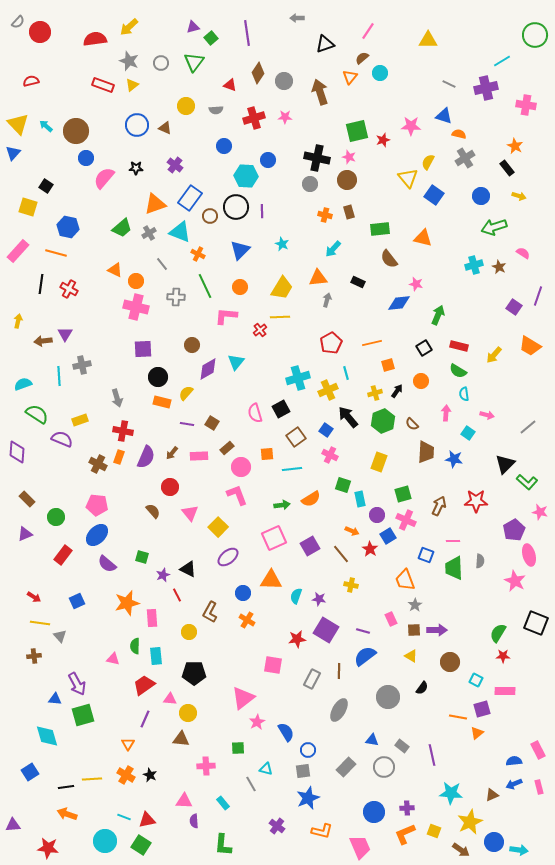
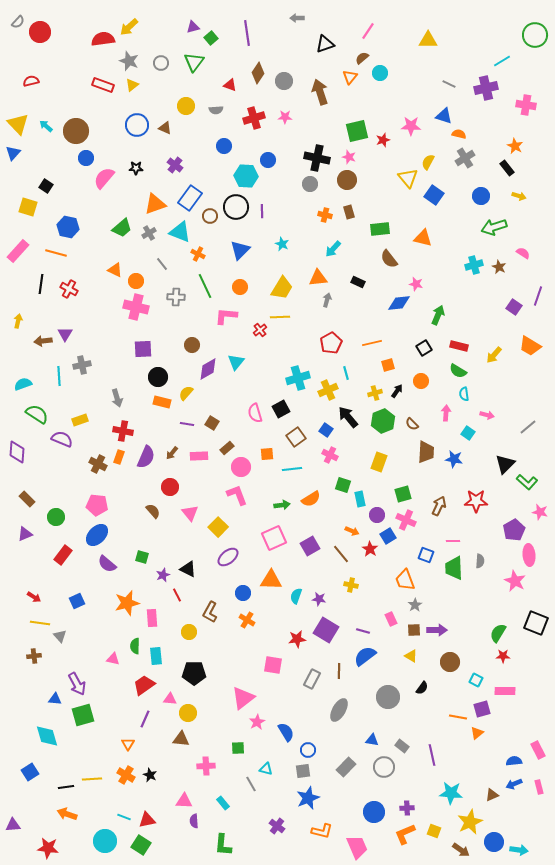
red semicircle at (95, 39): moved 8 px right
pink ellipse at (529, 555): rotated 10 degrees clockwise
pink trapezoid at (360, 847): moved 3 px left
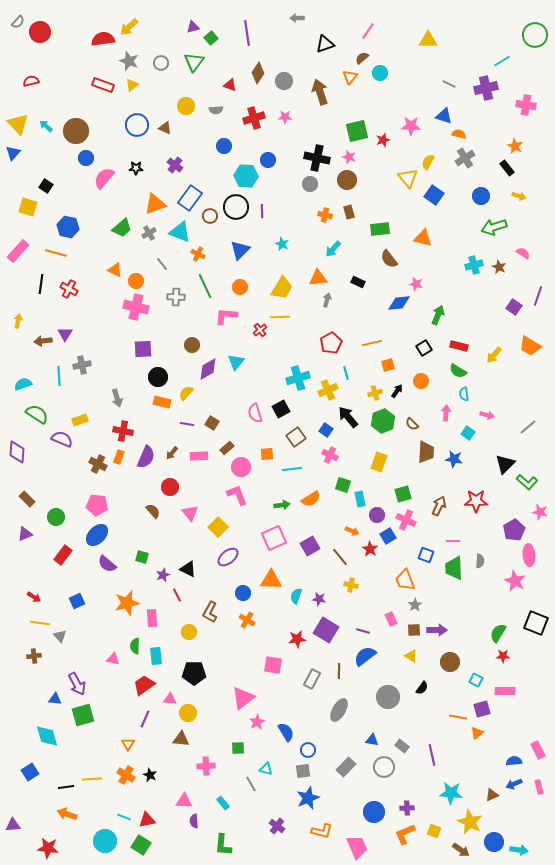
brown line at (341, 554): moved 1 px left, 3 px down
yellow star at (470, 822): rotated 20 degrees counterclockwise
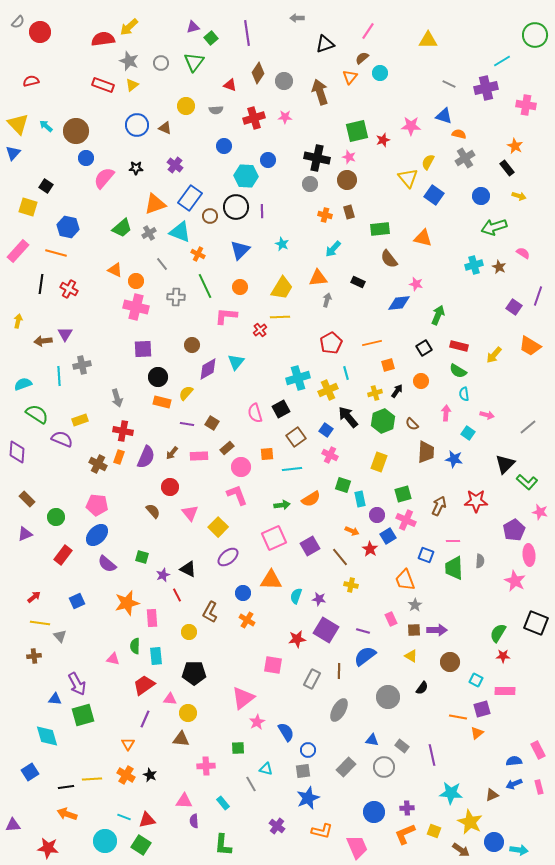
red arrow at (34, 597): rotated 72 degrees counterclockwise
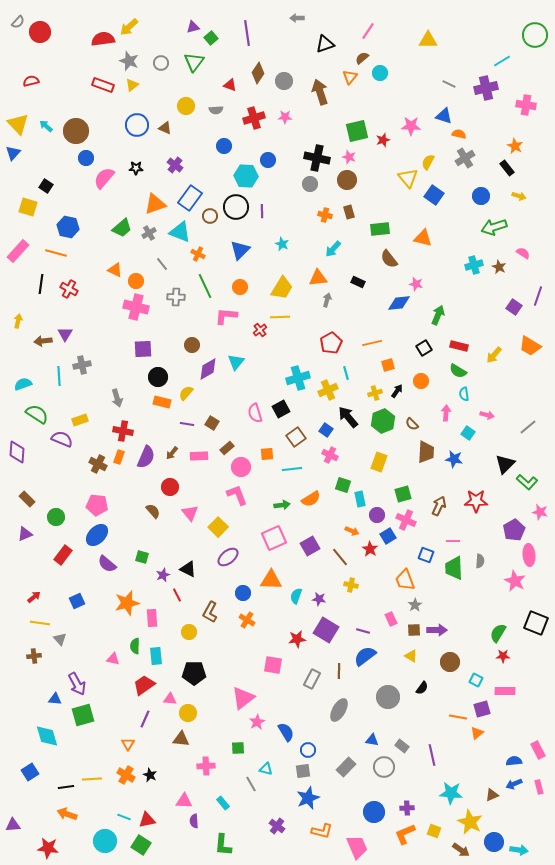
gray triangle at (60, 636): moved 3 px down
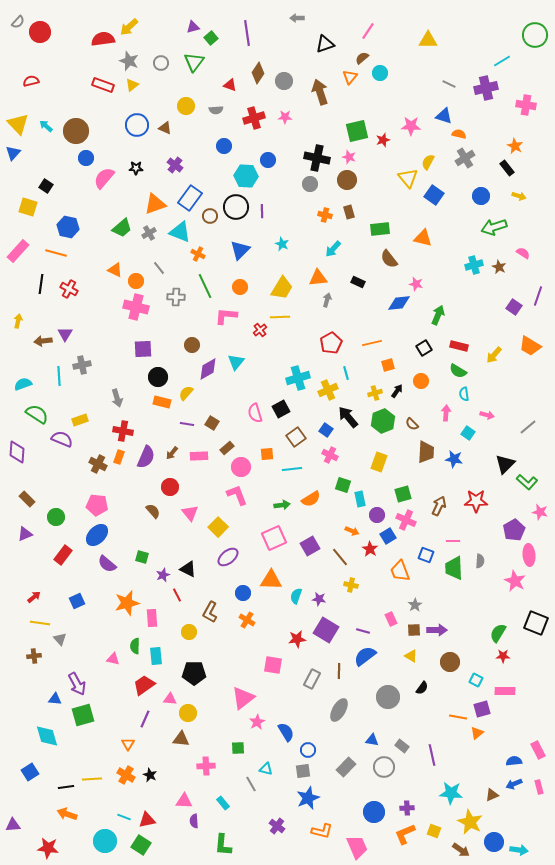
gray line at (162, 264): moved 3 px left, 4 px down
orange trapezoid at (405, 580): moved 5 px left, 9 px up
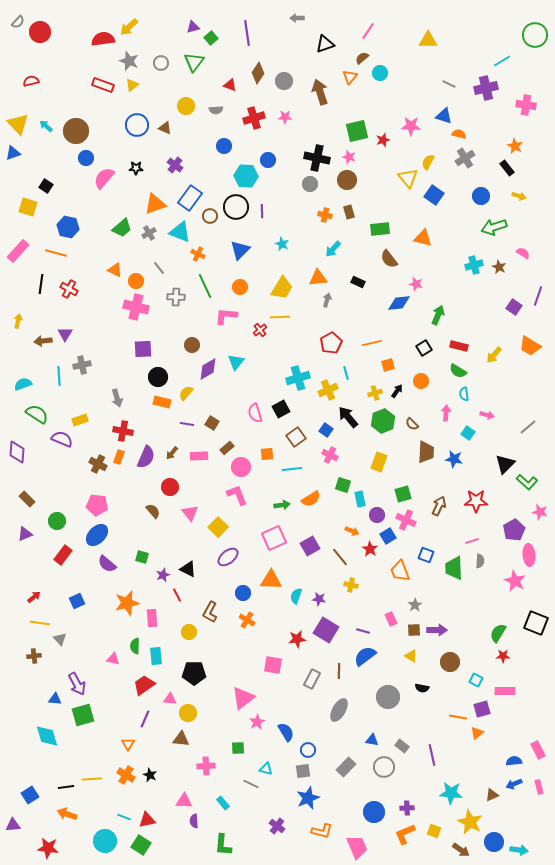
blue triangle at (13, 153): rotated 28 degrees clockwise
green circle at (56, 517): moved 1 px right, 4 px down
pink line at (453, 541): moved 19 px right; rotated 16 degrees counterclockwise
black semicircle at (422, 688): rotated 64 degrees clockwise
blue square at (30, 772): moved 23 px down
gray line at (251, 784): rotated 35 degrees counterclockwise
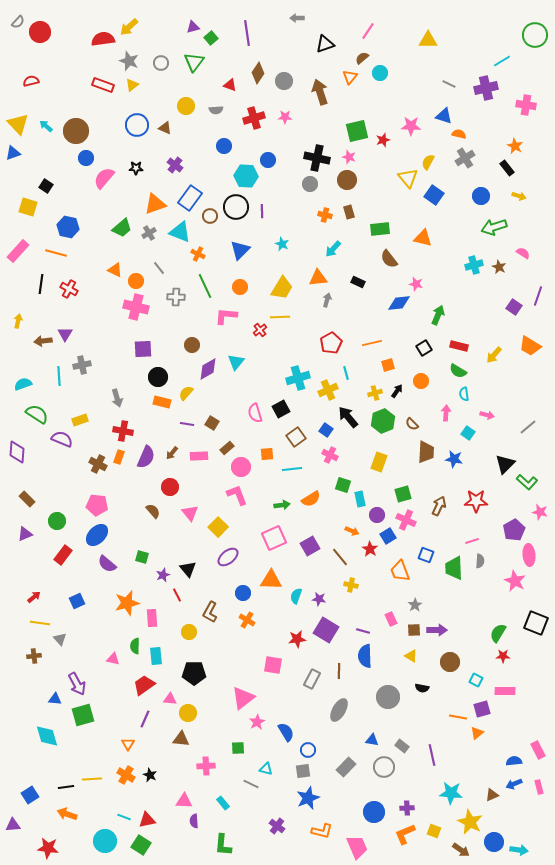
black triangle at (188, 569): rotated 24 degrees clockwise
blue semicircle at (365, 656): rotated 55 degrees counterclockwise
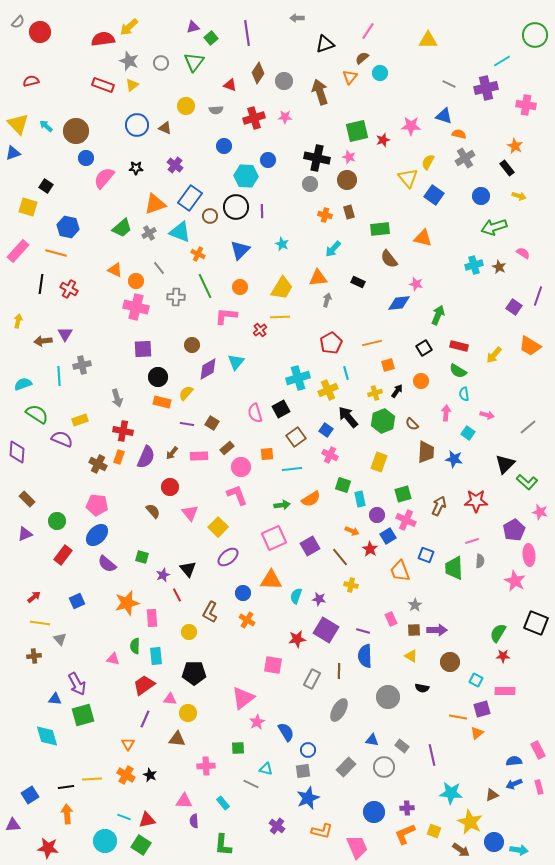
brown triangle at (181, 739): moved 4 px left
orange arrow at (67, 814): rotated 66 degrees clockwise
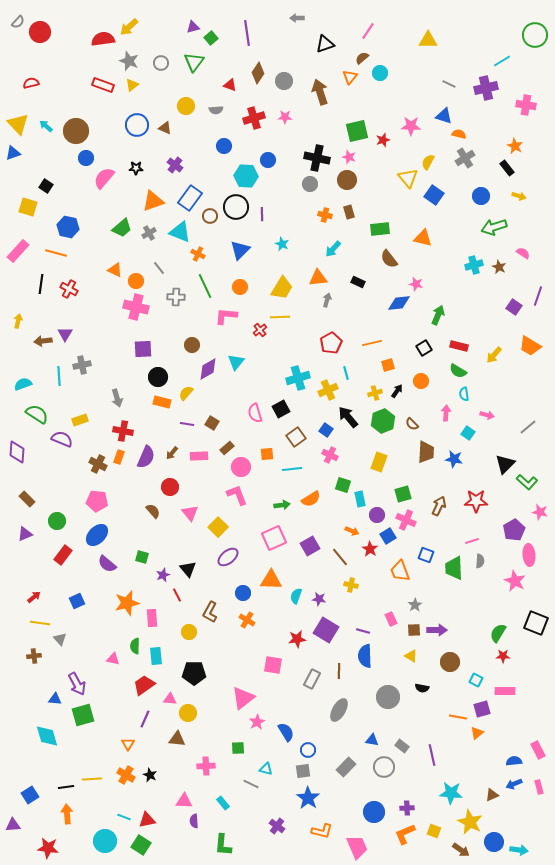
red semicircle at (31, 81): moved 2 px down
orange triangle at (155, 204): moved 2 px left, 3 px up
purple line at (262, 211): moved 3 px down
pink pentagon at (97, 505): moved 4 px up
blue star at (308, 798): rotated 15 degrees counterclockwise
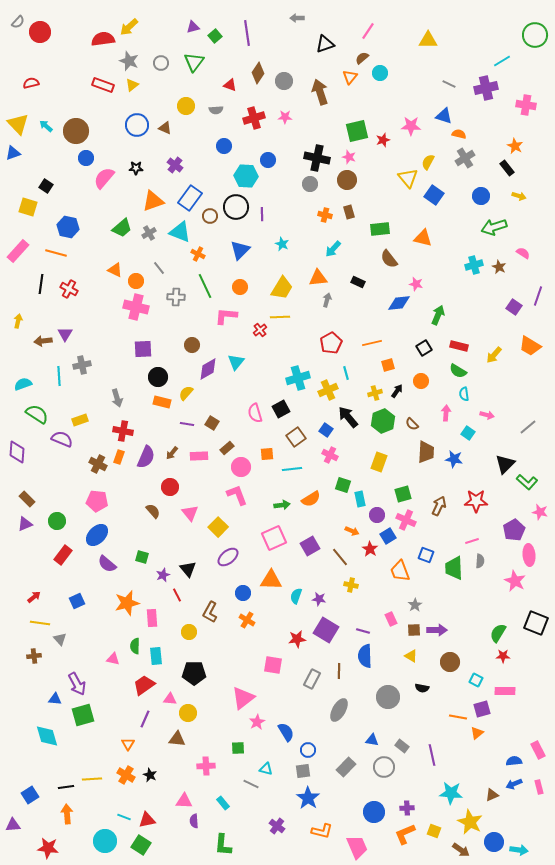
green square at (211, 38): moved 4 px right, 2 px up
purple triangle at (25, 534): moved 10 px up
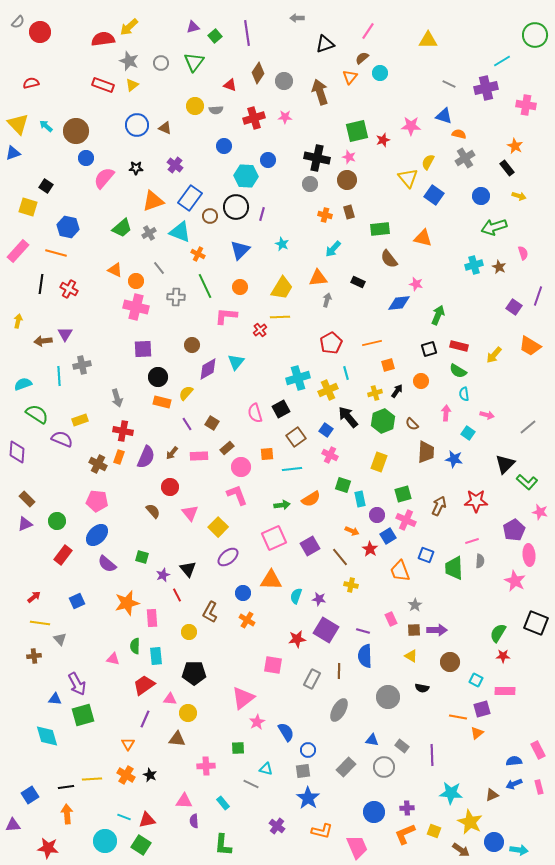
yellow circle at (186, 106): moved 9 px right
purple line at (262, 214): rotated 16 degrees clockwise
pink semicircle at (523, 253): rotated 40 degrees clockwise
black square at (424, 348): moved 5 px right, 1 px down; rotated 14 degrees clockwise
purple line at (187, 424): rotated 48 degrees clockwise
purple line at (432, 755): rotated 10 degrees clockwise
